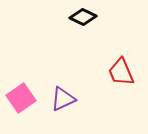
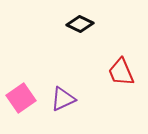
black diamond: moved 3 px left, 7 px down
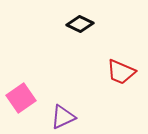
red trapezoid: rotated 44 degrees counterclockwise
purple triangle: moved 18 px down
